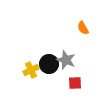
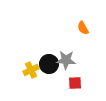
gray star: rotated 18 degrees counterclockwise
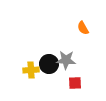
yellow cross: rotated 21 degrees clockwise
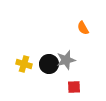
gray star: rotated 18 degrees counterclockwise
yellow cross: moved 7 px left, 6 px up; rotated 21 degrees clockwise
red square: moved 1 px left, 4 px down
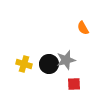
red square: moved 3 px up
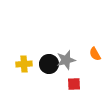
orange semicircle: moved 12 px right, 26 px down
yellow cross: rotated 21 degrees counterclockwise
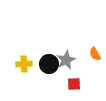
gray star: rotated 12 degrees counterclockwise
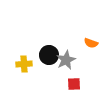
orange semicircle: moved 4 px left, 11 px up; rotated 40 degrees counterclockwise
black circle: moved 9 px up
